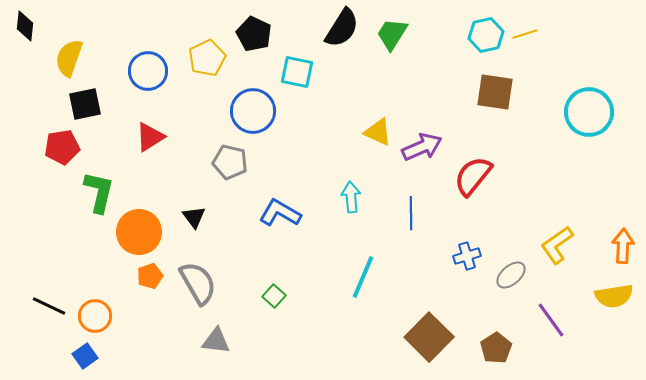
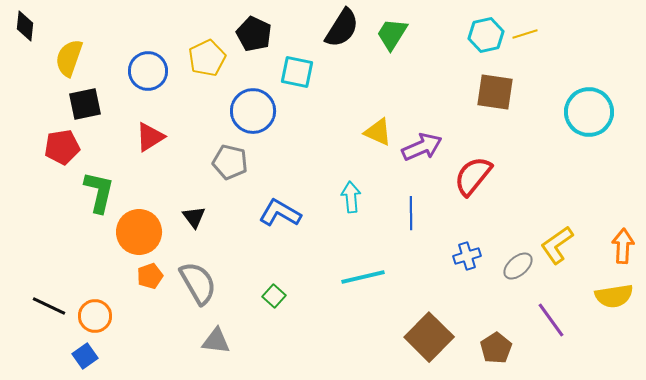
gray ellipse at (511, 275): moved 7 px right, 9 px up
cyan line at (363, 277): rotated 54 degrees clockwise
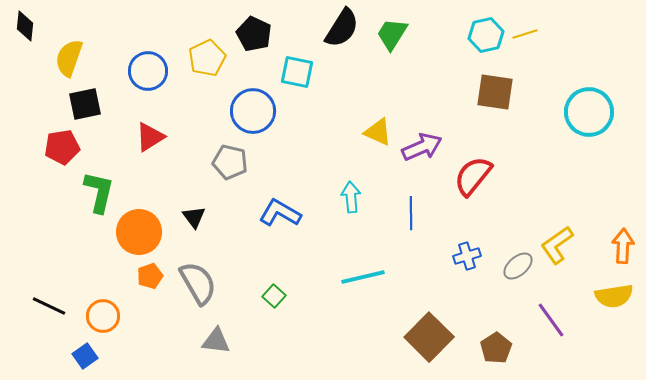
orange circle at (95, 316): moved 8 px right
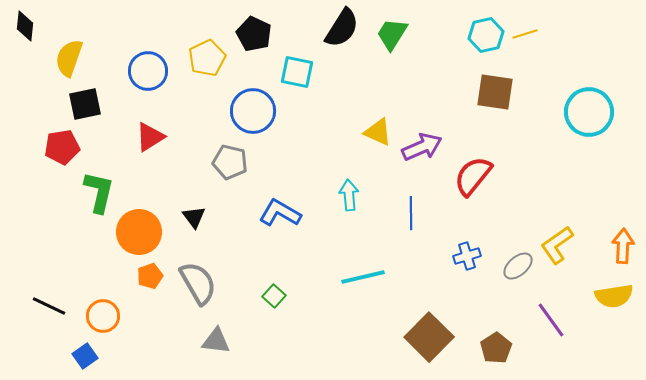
cyan arrow at (351, 197): moved 2 px left, 2 px up
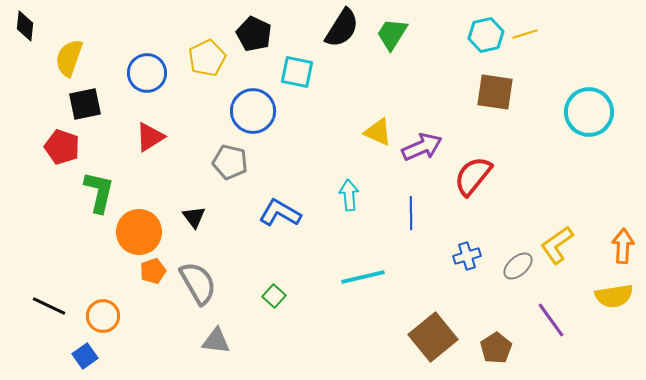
blue circle at (148, 71): moved 1 px left, 2 px down
red pentagon at (62, 147): rotated 28 degrees clockwise
orange pentagon at (150, 276): moved 3 px right, 5 px up
brown square at (429, 337): moved 4 px right; rotated 6 degrees clockwise
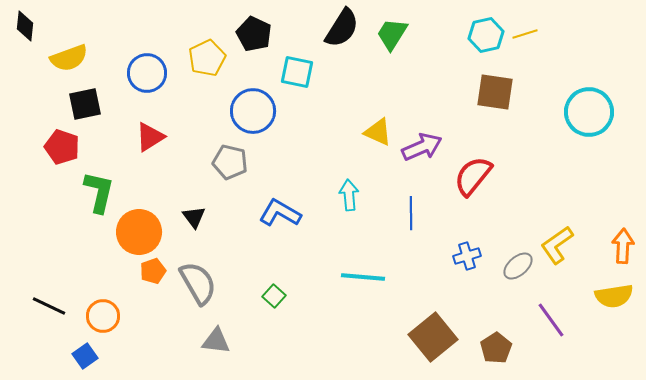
yellow semicircle at (69, 58): rotated 129 degrees counterclockwise
cyan line at (363, 277): rotated 18 degrees clockwise
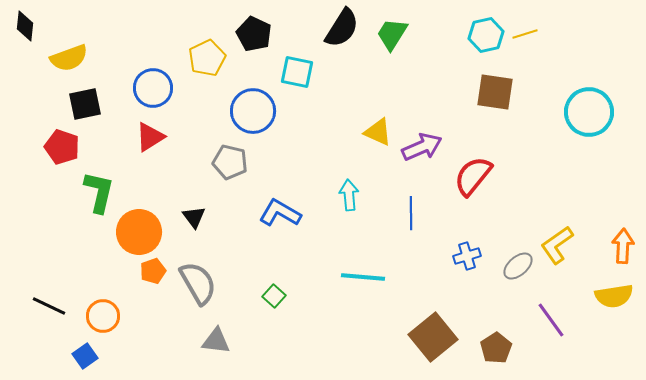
blue circle at (147, 73): moved 6 px right, 15 px down
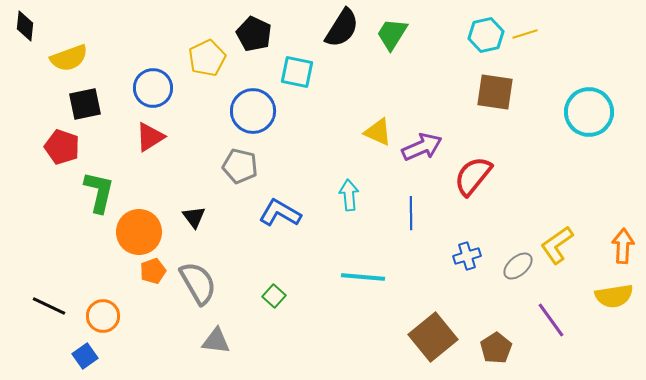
gray pentagon at (230, 162): moved 10 px right, 4 px down
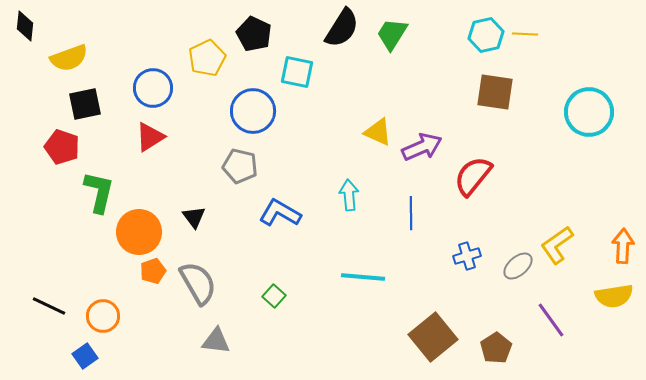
yellow line at (525, 34): rotated 20 degrees clockwise
